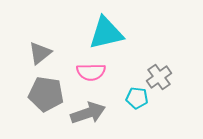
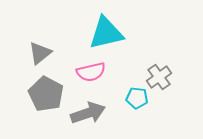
pink semicircle: rotated 12 degrees counterclockwise
gray pentagon: rotated 20 degrees clockwise
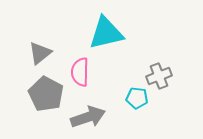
pink semicircle: moved 11 px left; rotated 104 degrees clockwise
gray cross: moved 1 px up; rotated 15 degrees clockwise
gray arrow: moved 4 px down
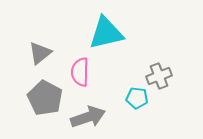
gray pentagon: moved 1 px left, 4 px down
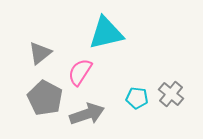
pink semicircle: rotated 32 degrees clockwise
gray cross: moved 12 px right, 18 px down; rotated 30 degrees counterclockwise
gray arrow: moved 1 px left, 3 px up
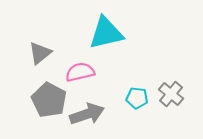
pink semicircle: rotated 44 degrees clockwise
gray pentagon: moved 4 px right, 2 px down
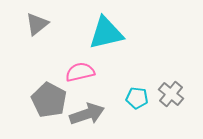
gray triangle: moved 3 px left, 29 px up
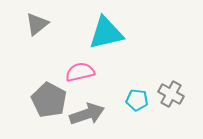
gray cross: rotated 10 degrees counterclockwise
cyan pentagon: moved 2 px down
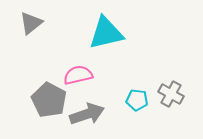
gray triangle: moved 6 px left, 1 px up
pink semicircle: moved 2 px left, 3 px down
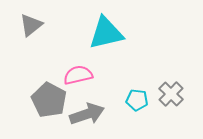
gray triangle: moved 2 px down
gray cross: rotated 15 degrees clockwise
